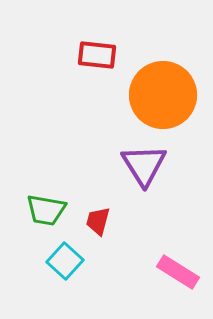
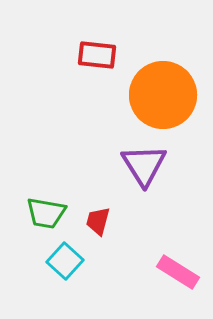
green trapezoid: moved 3 px down
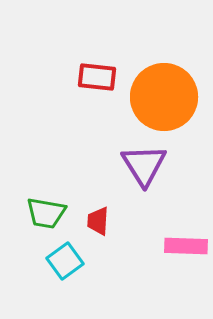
red rectangle: moved 22 px down
orange circle: moved 1 px right, 2 px down
red trapezoid: rotated 12 degrees counterclockwise
cyan square: rotated 12 degrees clockwise
pink rectangle: moved 8 px right, 26 px up; rotated 30 degrees counterclockwise
